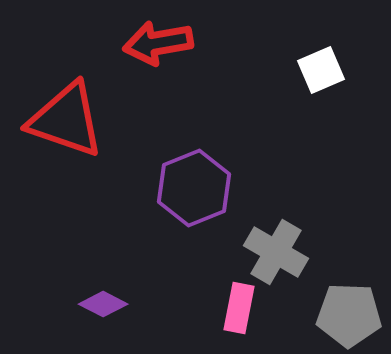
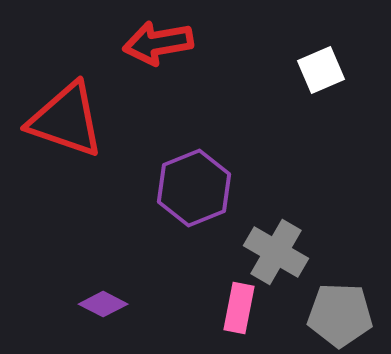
gray pentagon: moved 9 px left
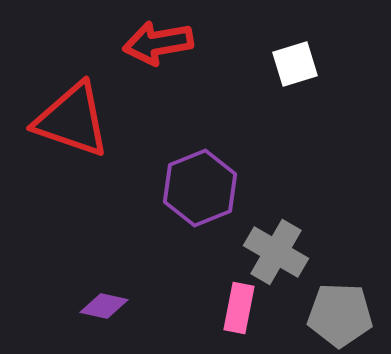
white square: moved 26 px left, 6 px up; rotated 6 degrees clockwise
red triangle: moved 6 px right
purple hexagon: moved 6 px right
purple diamond: moved 1 px right, 2 px down; rotated 15 degrees counterclockwise
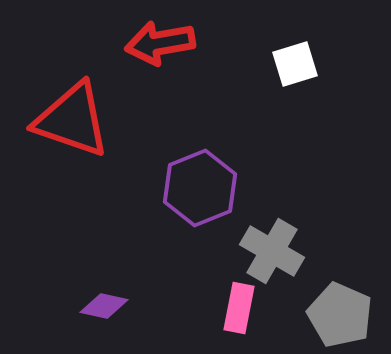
red arrow: moved 2 px right
gray cross: moved 4 px left, 1 px up
gray pentagon: rotated 22 degrees clockwise
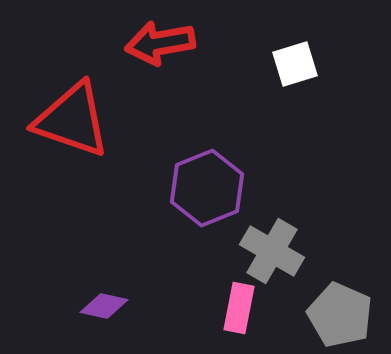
purple hexagon: moved 7 px right
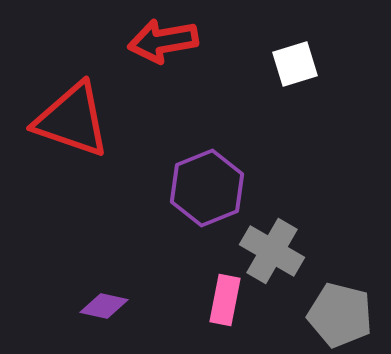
red arrow: moved 3 px right, 2 px up
pink rectangle: moved 14 px left, 8 px up
gray pentagon: rotated 10 degrees counterclockwise
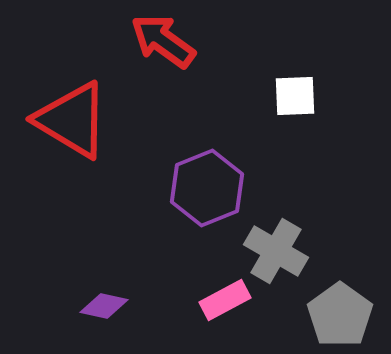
red arrow: rotated 46 degrees clockwise
white square: moved 32 px down; rotated 15 degrees clockwise
red triangle: rotated 12 degrees clockwise
gray cross: moved 4 px right
pink rectangle: rotated 51 degrees clockwise
gray pentagon: rotated 22 degrees clockwise
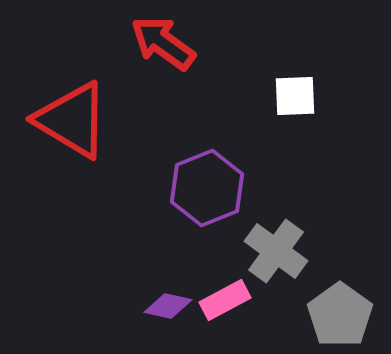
red arrow: moved 2 px down
gray cross: rotated 6 degrees clockwise
purple diamond: moved 64 px right
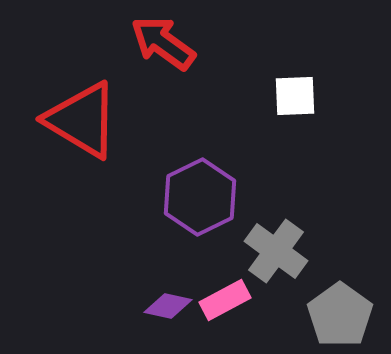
red triangle: moved 10 px right
purple hexagon: moved 7 px left, 9 px down; rotated 4 degrees counterclockwise
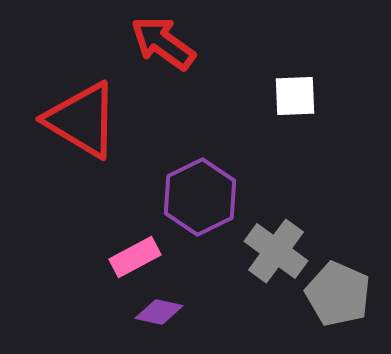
pink rectangle: moved 90 px left, 43 px up
purple diamond: moved 9 px left, 6 px down
gray pentagon: moved 2 px left, 21 px up; rotated 12 degrees counterclockwise
